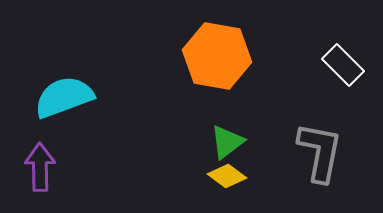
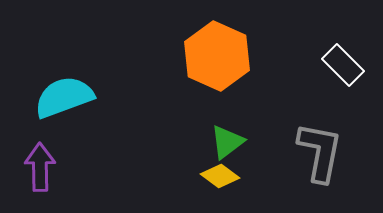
orange hexagon: rotated 14 degrees clockwise
yellow diamond: moved 7 px left
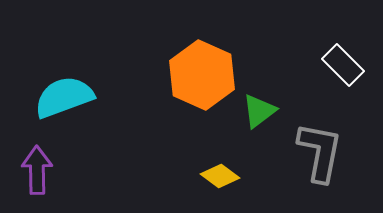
orange hexagon: moved 15 px left, 19 px down
green triangle: moved 32 px right, 31 px up
purple arrow: moved 3 px left, 3 px down
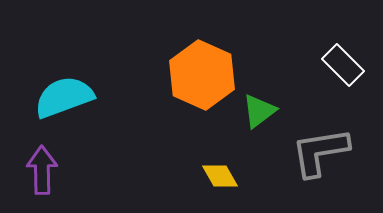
gray L-shape: rotated 110 degrees counterclockwise
purple arrow: moved 5 px right
yellow diamond: rotated 24 degrees clockwise
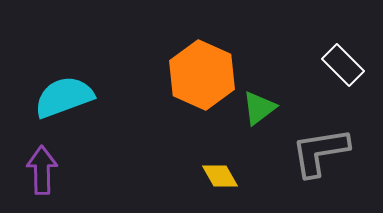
green triangle: moved 3 px up
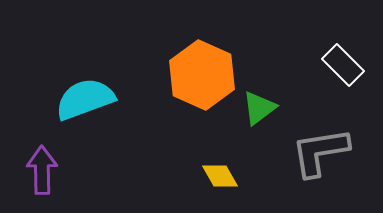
cyan semicircle: moved 21 px right, 2 px down
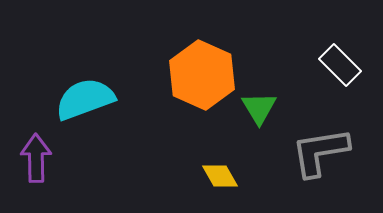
white rectangle: moved 3 px left
green triangle: rotated 24 degrees counterclockwise
purple arrow: moved 6 px left, 12 px up
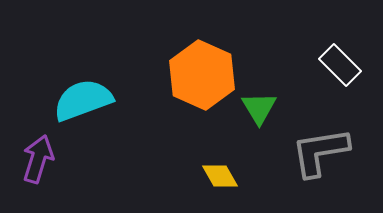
cyan semicircle: moved 2 px left, 1 px down
purple arrow: moved 2 px right, 1 px down; rotated 18 degrees clockwise
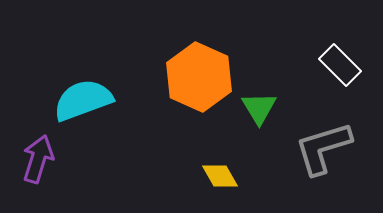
orange hexagon: moved 3 px left, 2 px down
gray L-shape: moved 3 px right, 4 px up; rotated 8 degrees counterclockwise
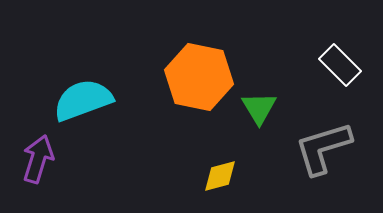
orange hexagon: rotated 12 degrees counterclockwise
yellow diamond: rotated 75 degrees counterclockwise
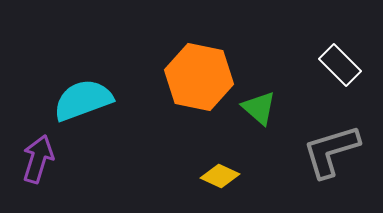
green triangle: rotated 18 degrees counterclockwise
gray L-shape: moved 8 px right, 3 px down
yellow diamond: rotated 39 degrees clockwise
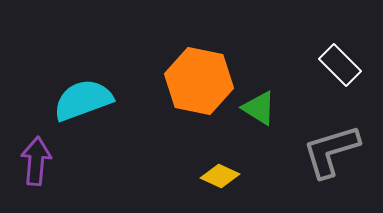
orange hexagon: moved 4 px down
green triangle: rotated 9 degrees counterclockwise
purple arrow: moved 2 px left, 2 px down; rotated 12 degrees counterclockwise
